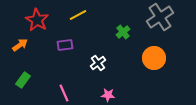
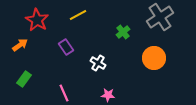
purple rectangle: moved 1 px right, 2 px down; rotated 63 degrees clockwise
white cross: rotated 21 degrees counterclockwise
green rectangle: moved 1 px right, 1 px up
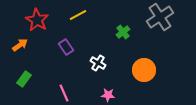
orange circle: moved 10 px left, 12 px down
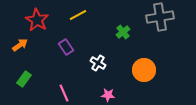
gray cross: rotated 24 degrees clockwise
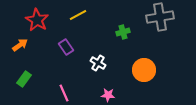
green cross: rotated 24 degrees clockwise
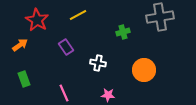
white cross: rotated 21 degrees counterclockwise
green rectangle: rotated 56 degrees counterclockwise
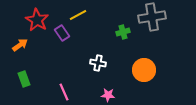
gray cross: moved 8 px left
purple rectangle: moved 4 px left, 14 px up
pink line: moved 1 px up
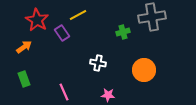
orange arrow: moved 4 px right, 2 px down
